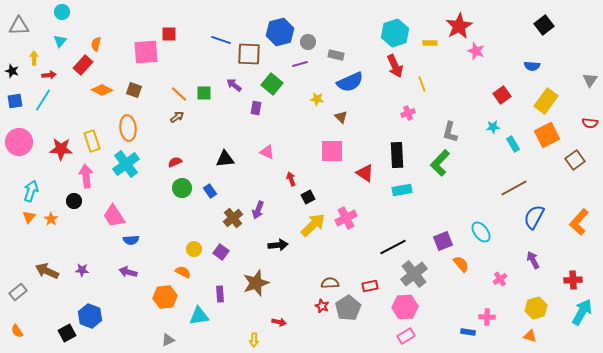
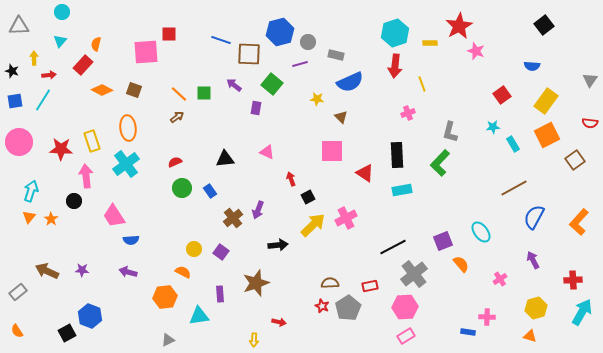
red arrow at (395, 66): rotated 30 degrees clockwise
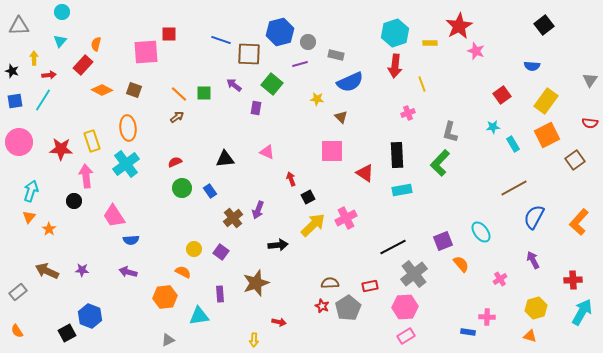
orange star at (51, 219): moved 2 px left, 10 px down
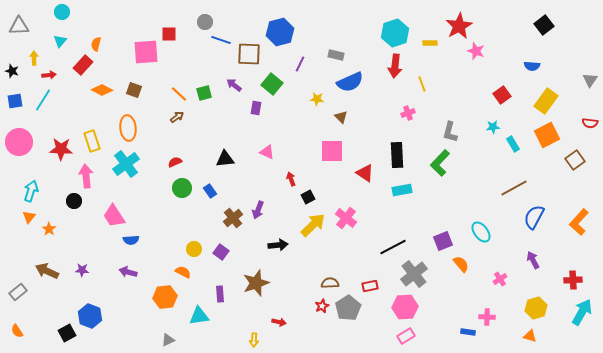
gray circle at (308, 42): moved 103 px left, 20 px up
purple line at (300, 64): rotated 49 degrees counterclockwise
green square at (204, 93): rotated 14 degrees counterclockwise
pink cross at (346, 218): rotated 25 degrees counterclockwise
red star at (322, 306): rotated 24 degrees clockwise
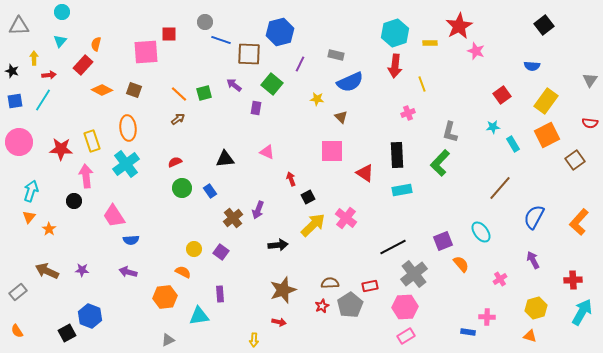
brown arrow at (177, 117): moved 1 px right, 2 px down
brown line at (514, 188): moved 14 px left; rotated 20 degrees counterclockwise
brown star at (256, 283): moved 27 px right, 7 px down
gray pentagon at (348, 308): moved 2 px right, 3 px up
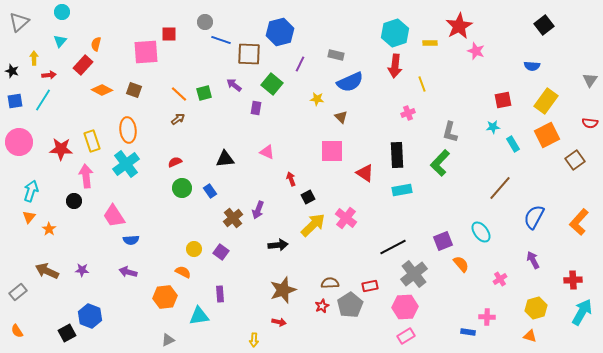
gray triangle at (19, 26): moved 4 px up; rotated 40 degrees counterclockwise
red square at (502, 95): moved 1 px right, 5 px down; rotated 24 degrees clockwise
orange ellipse at (128, 128): moved 2 px down
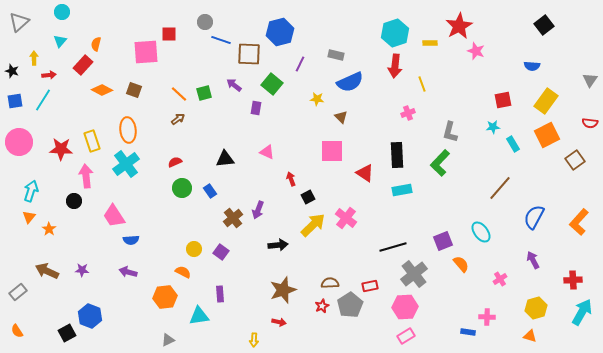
black line at (393, 247): rotated 12 degrees clockwise
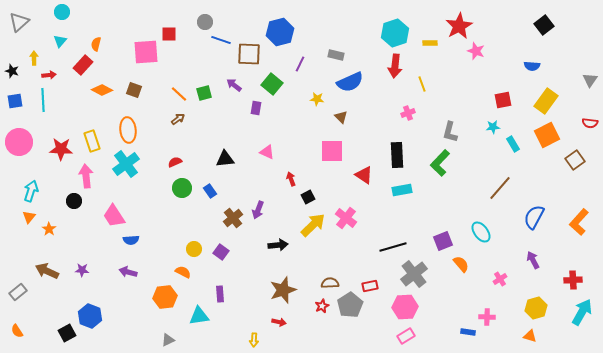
cyan line at (43, 100): rotated 35 degrees counterclockwise
red triangle at (365, 173): moved 1 px left, 2 px down
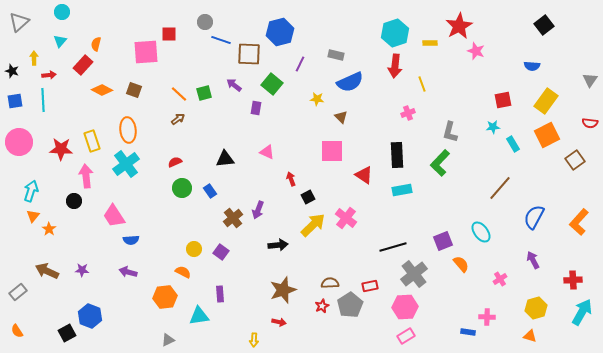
orange triangle at (29, 217): moved 4 px right, 1 px up
